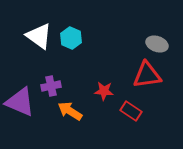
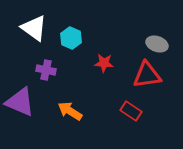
white triangle: moved 5 px left, 8 px up
purple cross: moved 5 px left, 16 px up; rotated 24 degrees clockwise
red star: moved 28 px up
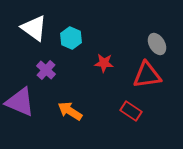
gray ellipse: rotated 40 degrees clockwise
purple cross: rotated 30 degrees clockwise
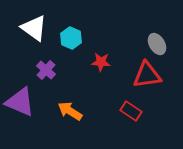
red star: moved 3 px left, 1 px up
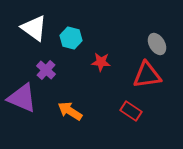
cyan hexagon: rotated 10 degrees counterclockwise
purple triangle: moved 2 px right, 4 px up
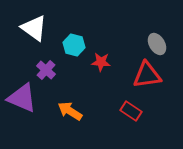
cyan hexagon: moved 3 px right, 7 px down
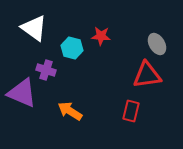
cyan hexagon: moved 2 px left, 3 px down
red star: moved 26 px up
purple cross: rotated 24 degrees counterclockwise
purple triangle: moved 5 px up
red rectangle: rotated 70 degrees clockwise
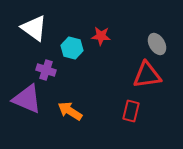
purple triangle: moved 5 px right, 6 px down
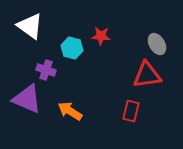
white triangle: moved 4 px left, 2 px up
